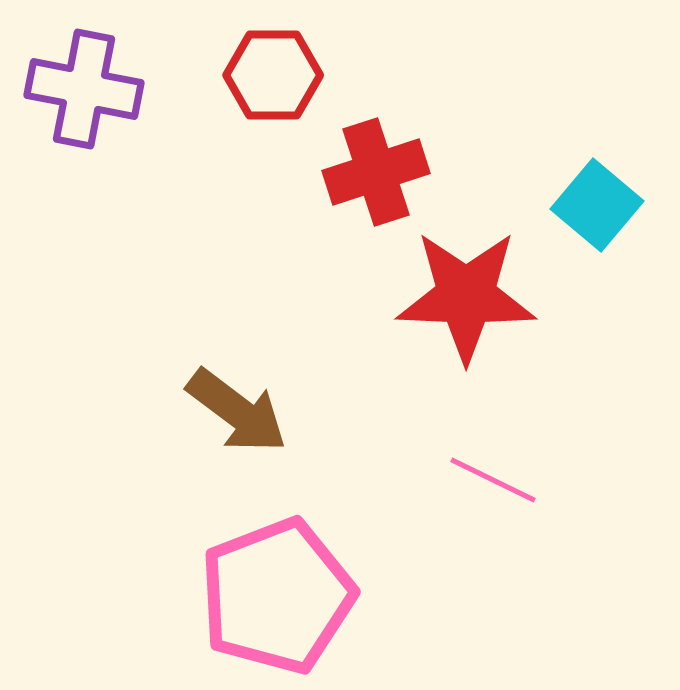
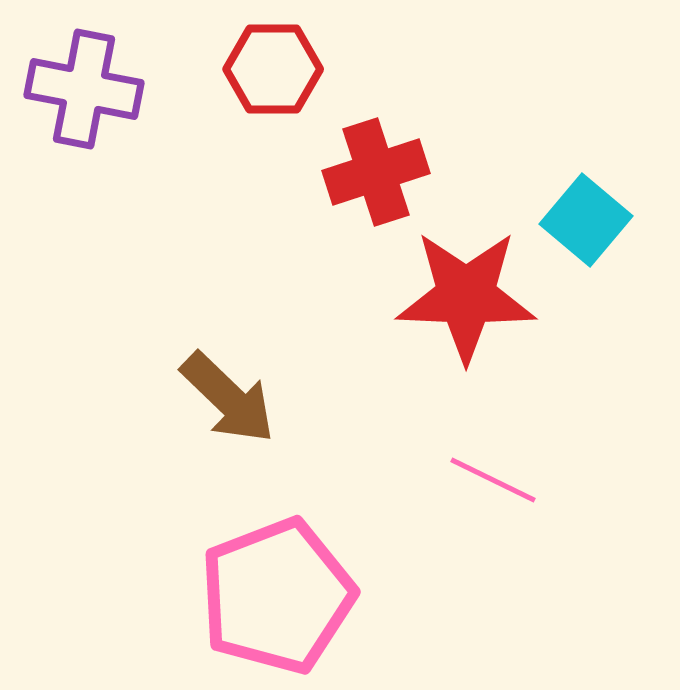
red hexagon: moved 6 px up
cyan square: moved 11 px left, 15 px down
brown arrow: moved 9 px left, 13 px up; rotated 7 degrees clockwise
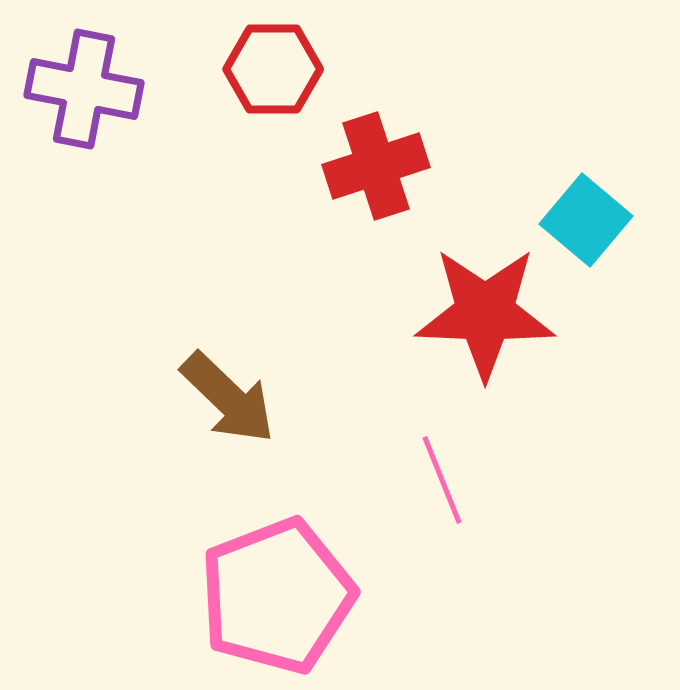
red cross: moved 6 px up
red star: moved 19 px right, 17 px down
pink line: moved 51 px left; rotated 42 degrees clockwise
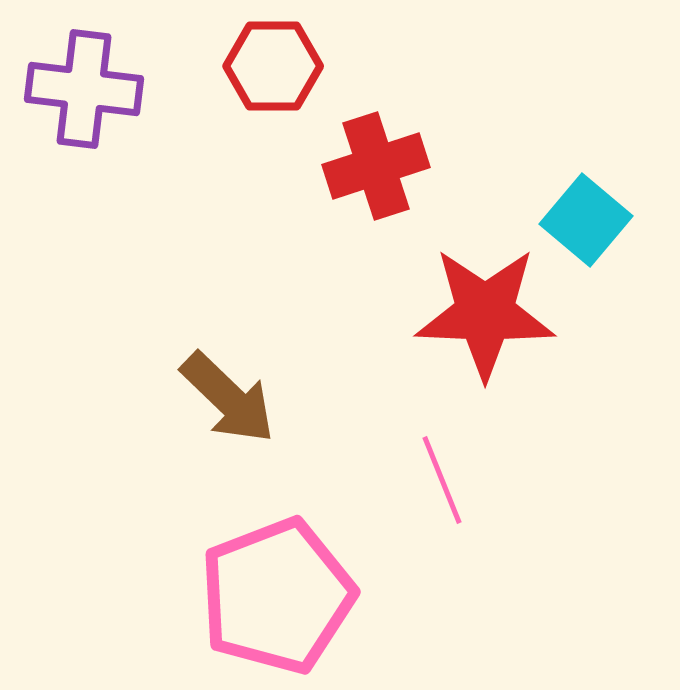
red hexagon: moved 3 px up
purple cross: rotated 4 degrees counterclockwise
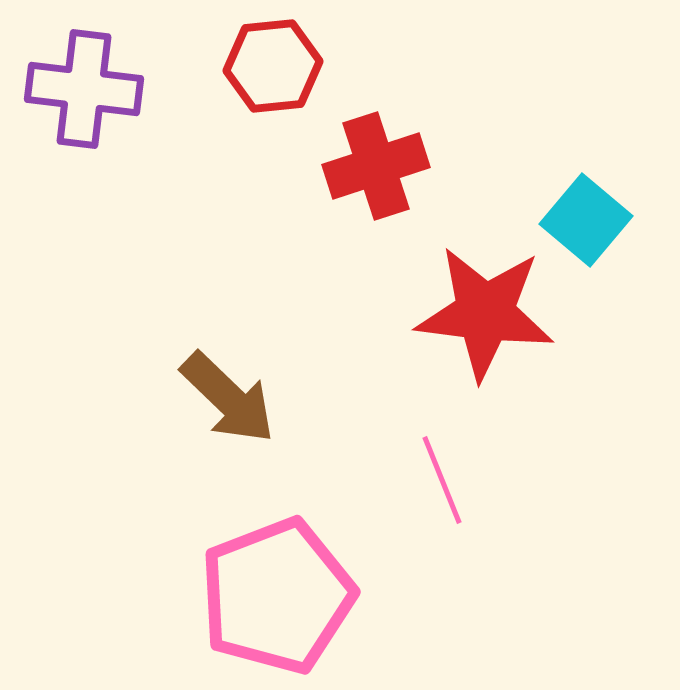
red hexagon: rotated 6 degrees counterclockwise
red star: rotated 5 degrees clockwise
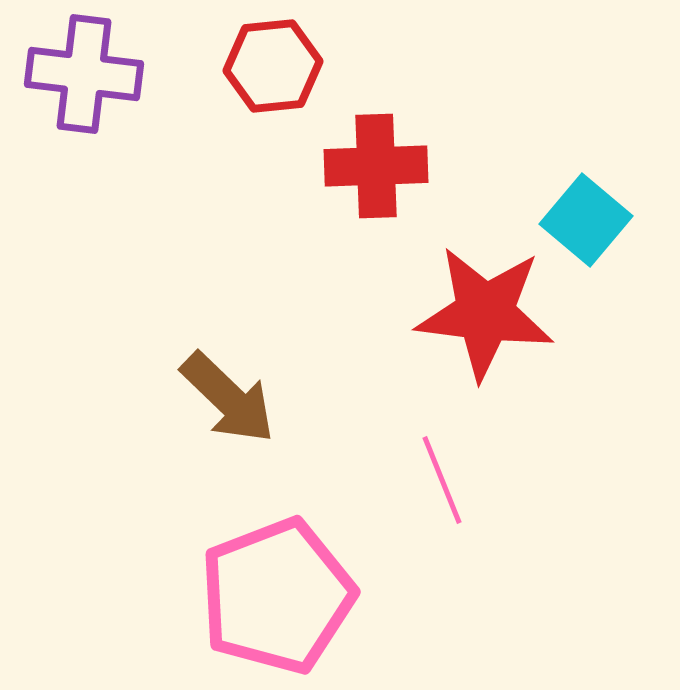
purple cross: moved 15 px up
red cross: rotated 16 degrees clockwise
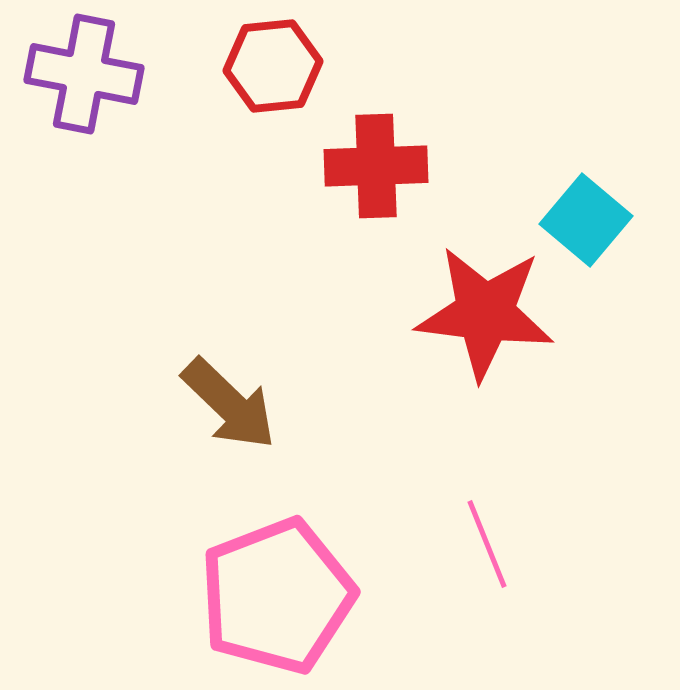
purple cross: rotated 4 degrees clockwise
brown arrow: moved 1 px right, 6 px down
pink line: moved 45 px right, 64 px down
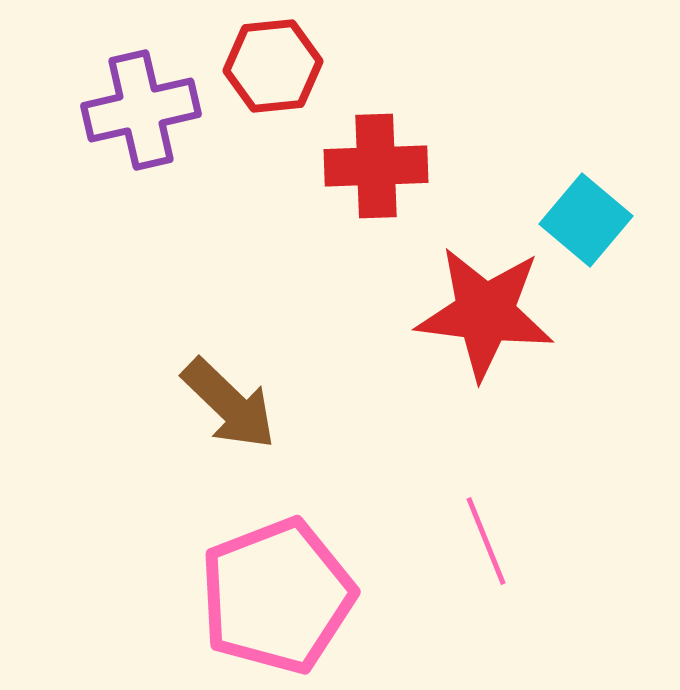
purple cross: moved 57 px right, 36 px down; rotated 24 degrees counterclockwise
pink line: moved 1 px left, 3 px up
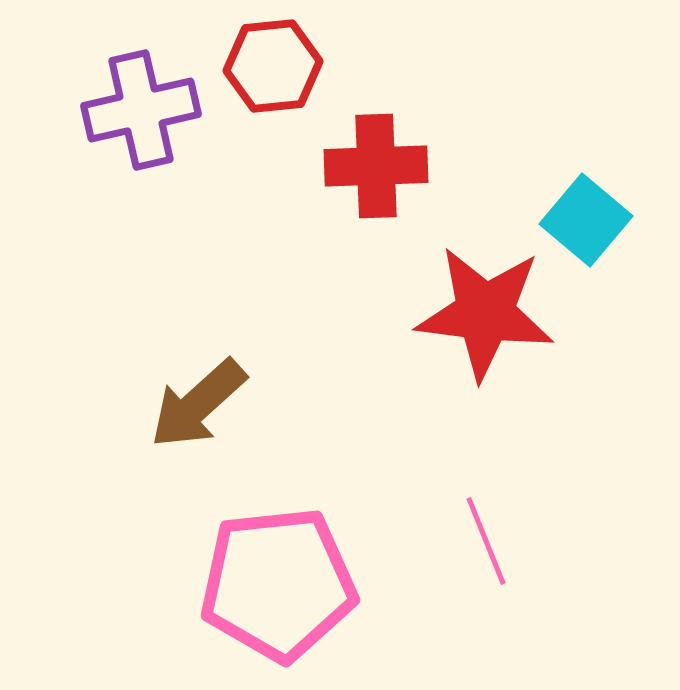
brown arrow: moved 31 px left; rotated 94 degrees clockwise
pink pentagon: moved 1 px right, 12 px up; rotated 15 degrees clockwise
